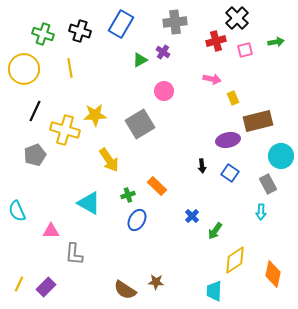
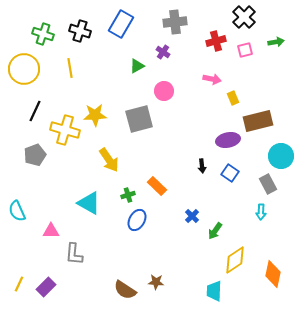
black cross at (237, 18): moved 7 px right, 1 px up
green triangle at (140, 60): moved 3 px left, 6 px down
gray square at (140, 124): moved 1 px left, 5 px up; rotated 16 degrees clockwise
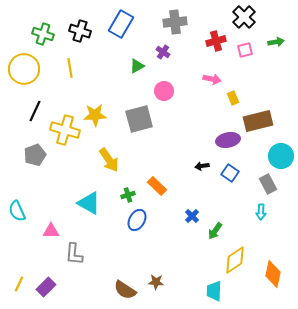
black arrow at (202, 166): rotated 88 degrees clockwise
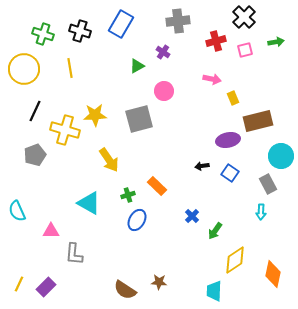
gray cross at (175, 22): moved 3 px right, 1 px up
brown star at (156, 282): moved 3 px right
